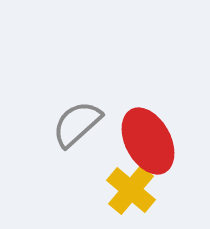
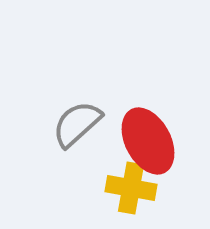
yellow cross: moved 2 px up; rotated 30 degrees counterclockwise
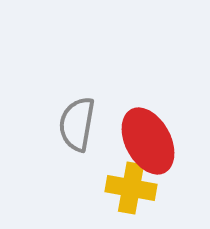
gray semicircle: rotated 38 degrees counterclockwise
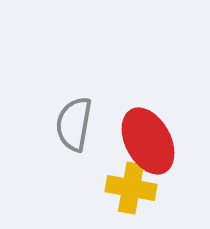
gray semicircle: moved 3 px left
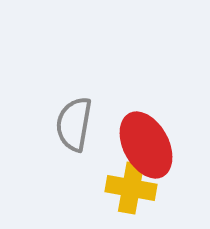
red ellipse: moved 2 px left, 4 px down
